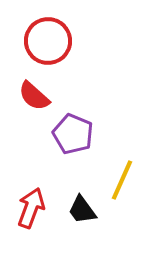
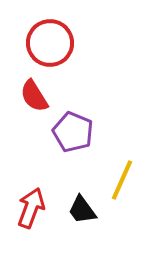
red circle: moved 2 px right, 2 px down
red semicircle: rotated 16 degrees clockwise
purple pentagon: moved 2 px up
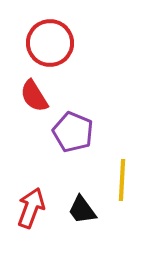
yellow line: rotated 21 degrees counterclockwise
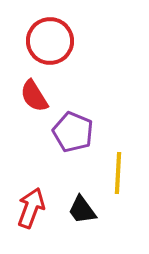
red circle: moved 2 px up
yellow line: moved 4 px left, 7 px up
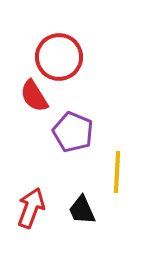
red circle: moved 9 px right, 16 px down
yellow line: moved 1 px left, 1 px up
black trapezoid: rotated 12 degrees clockwise
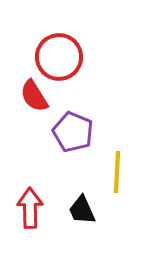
red arrow: moved 1 px left; rotated 21 degrees counterclockwise
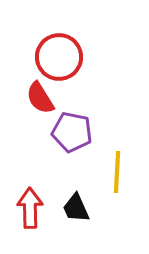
red semicircle: moved 6 px right, 2 px down
purple pentagon: moved 1 px left; rotated 12 degrees counterclockwise
black trapezoid: moved 6 px left, 2 px up
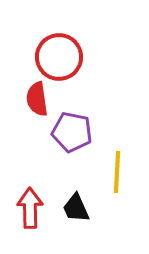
red semicircle: moved 3 px left, 1 px down; rotated 24 degrees clockwise
